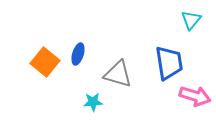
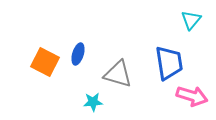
orange square: rotated 12 degrees counterclockwise
pink arrow: moved 3 px left
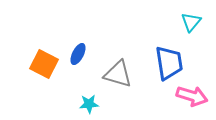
cyan triangle: moved 2 px down
blue ellipse: rotated 10 degrees clockwise
orange square: moved 1 px left, 2 px down
cyan star: moved 4 px left, 2 px down
